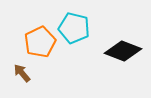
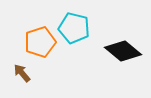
orange pentagon: rotated 8 degrees clockwise
black diamond: rotated 18 degrees clockwise
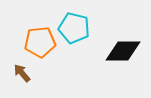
orange pentagon: rotated 12 degrees clockwise
black diamond: rotated 39 degrees counterclockwise
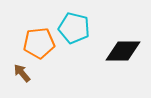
orange pentagon: moved 1 px left, 1 px down
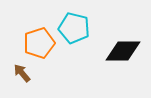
orange pentagon: rotated 12 degrees counterclockwise
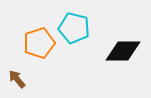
brown arrow: moved 5 px left, 6 px down
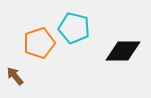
brown arrow: moved 2 px left, 3 px up
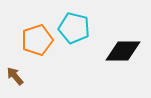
orange pentagon: moved 2 px left, 3 px up
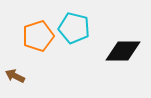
orange pentagon: moved 1 px right, 4 px up
brown arrow: rotated 24 degrees counterclockwise
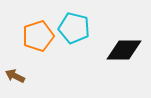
black diamond: moved 1 px right, 1 px up
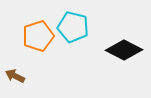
cyan pentagon: moved 1 px left, 1 px up
black diamond: rotated 27 degrees clockwise
